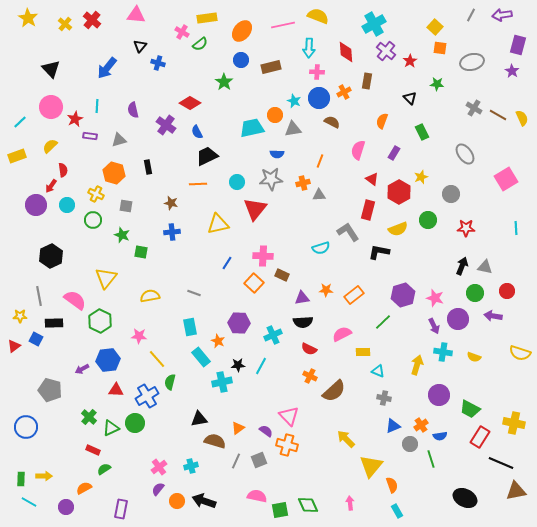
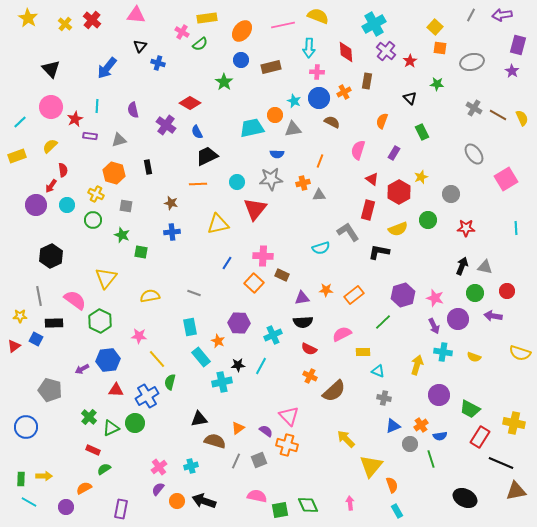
gray ellipse at (465, 154): moved 9 px right
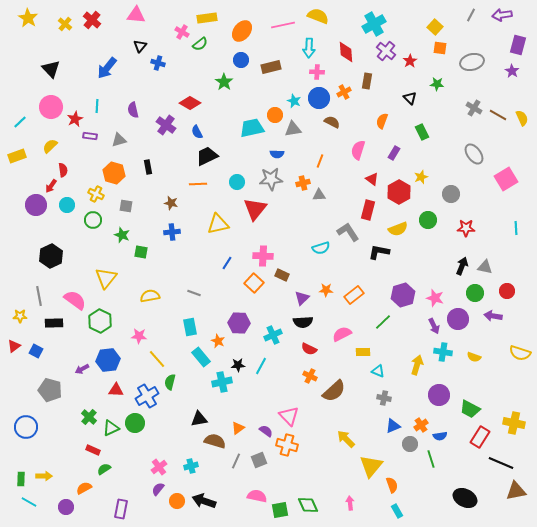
purple triangle at (302, 298): rotated 35 degrees counterclockwise
blue square at (36, 339): moved 12 px down
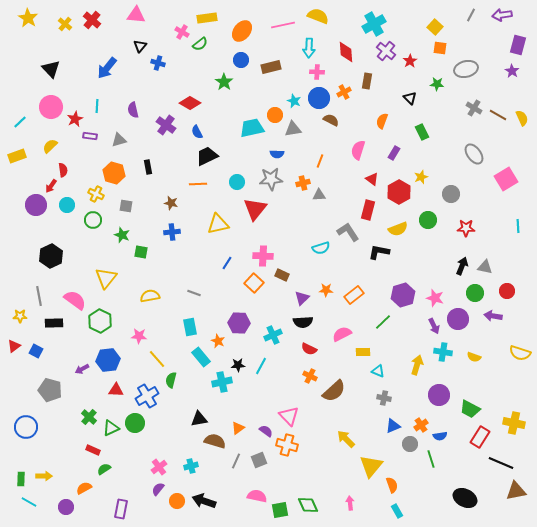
gray ellipse at (472, 62): moved 6 px left, 7 px down
brown semicircle at (332, 122): moved 1 px left, 2 px up
cyan line at (516, 228): moved 2 px right, 2 px up
green semicircle at (170, 382): moved 1 px right, 2 px up
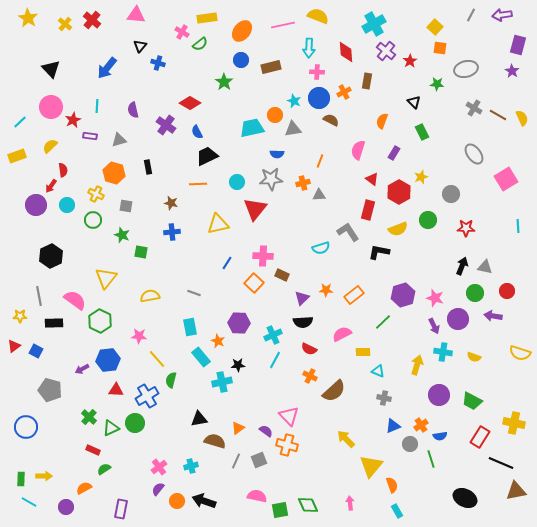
black triangle at (410, 98): moved 4 px right, 4 px down
red star at (75, 119): moved 2 px left, 1 px down
cyan line at (261, 366): moved 14 px right, 6 px up
green trapezoid at (470, 409): moved 2 px right, 8 px up
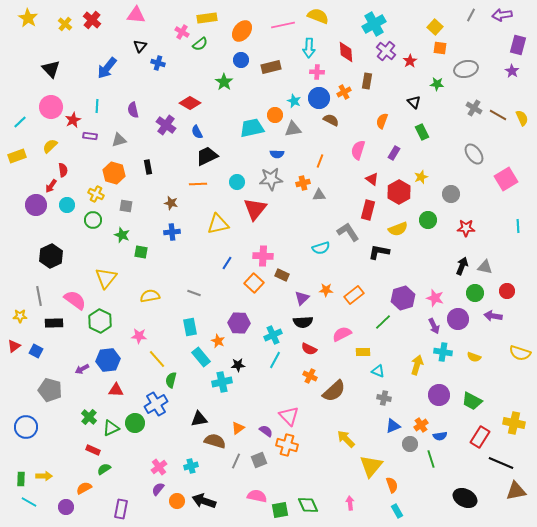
purple hexagon at (403, 295): moved 3 px down
blue cross at (147, 396): moved 9 px right, 8 px down
